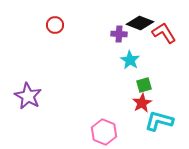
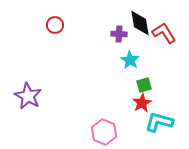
black diamond: rotated 60 degrees clockwise
cyan L-shape: moved 1 px down
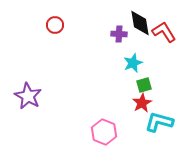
red L-shape: moved 1 px up
cyan star: moved 3 px right, 3 px down; rotated 18 degrees clockwise
